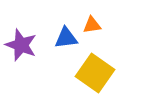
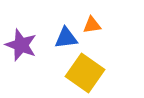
yellow square: moved 10 px left
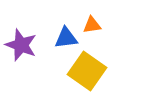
yellow square: moved 2 px right, 2 px up
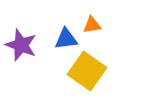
blue triangle: moved 1 px down
